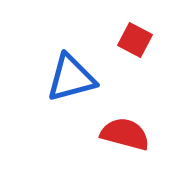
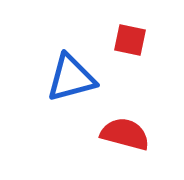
red square: moved 5 px left; rotated 16 degrees counterclockwise
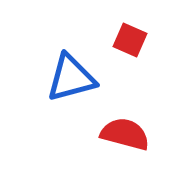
red square: rotated 12 degrees clockwise
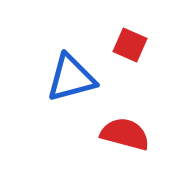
red square: moved 5 px down
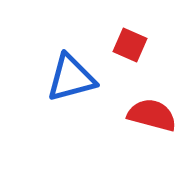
red semicircle: moved 27 px right, 19 px up
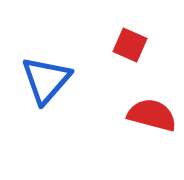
blue triangle: moved 25 px left, 2 px down; rotated 34 degrees counterclockwise
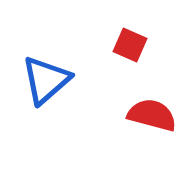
blue triangle: rotated 8 degrees clockwise
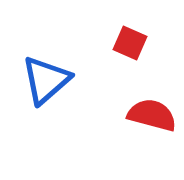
red square: moved 2 px up
